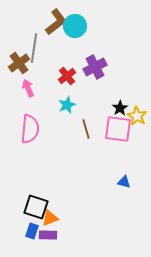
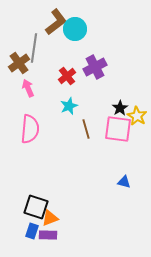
cyan circle: moved 3 px down
cyan star: moved 2 px right, 1 px down
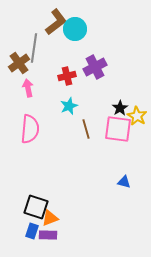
red cross: rotated 24 degrees clockwise
pink arrow: rotated 12 degrees clockwise
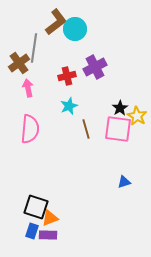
blue triangle: rotated 32 degrees counterclockwise
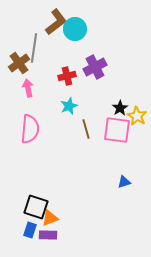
pink square: moved 1 px left, 1 px down
blue rectangle: moved 2 px left, 1 px up
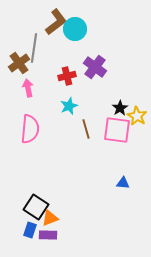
purple cross: rotated 25 degrees counterclockwise
blue triangle: moved 1 px left, 1 px down; rotated 24 degrees clockwise
black square: rotated 15 degrees clockwise
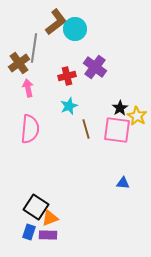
blue rectangle: moved 1 px left, 2 px down
